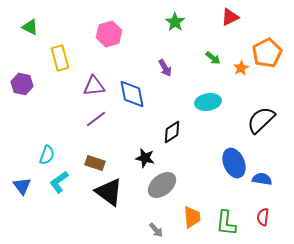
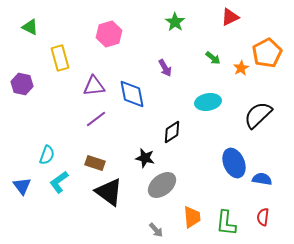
black semicircle: moved 3 px left, 5 px up
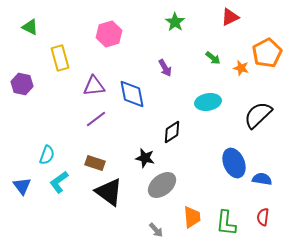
orange star: rotated 28 degrees counterclockwise
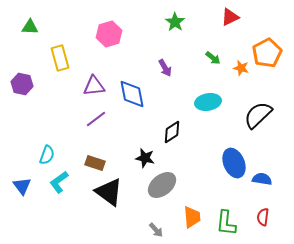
green triangle: rotated 24 degrees counterclockwise
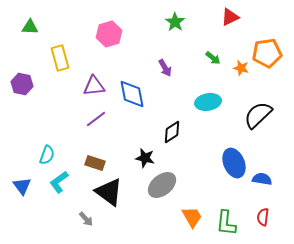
orange pentagon: rotated 20 degrees clockwise
orange trapezoid: rotated 25 degrees counterclockwise
gray arrow: moved 70 px left, 11 px up
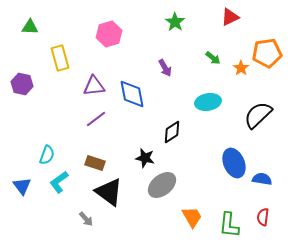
orange star: rotated 21 degrees clockwise
green L-shape: moved 3 px right, 2 px down
